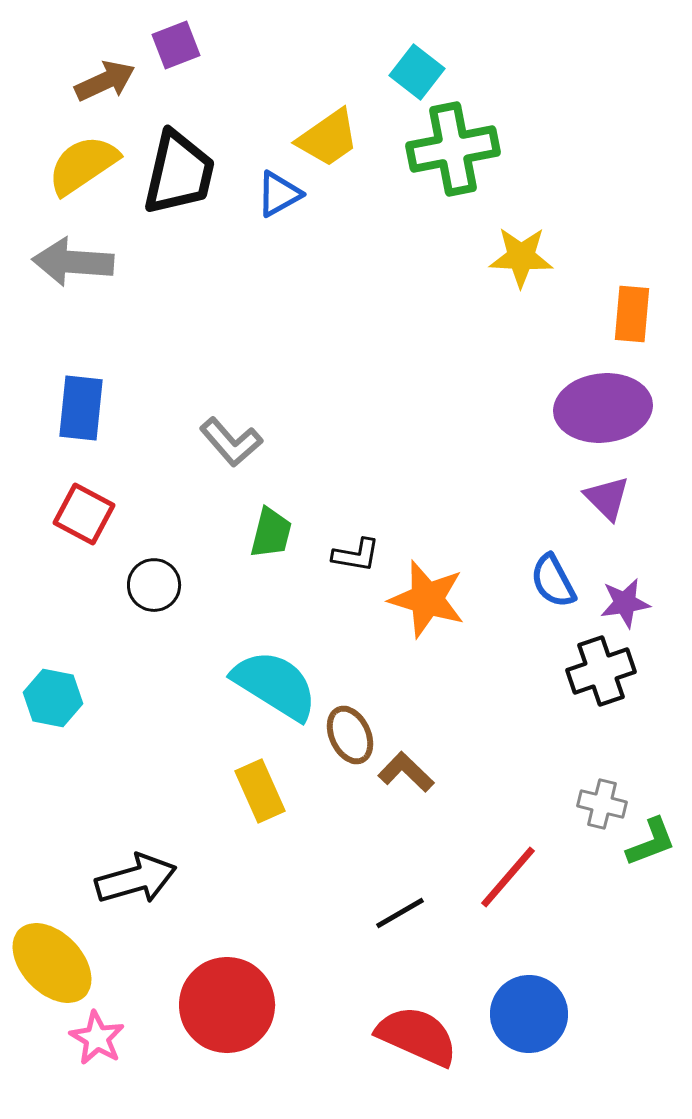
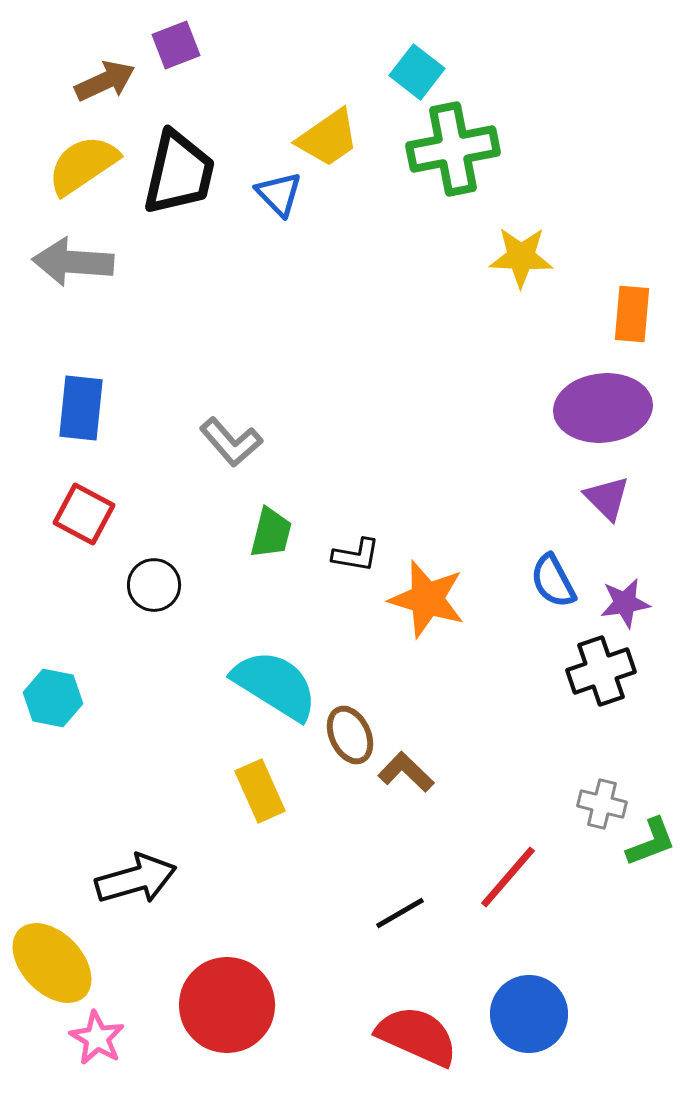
blue triangle: rotated 45 degrees counterclockwise
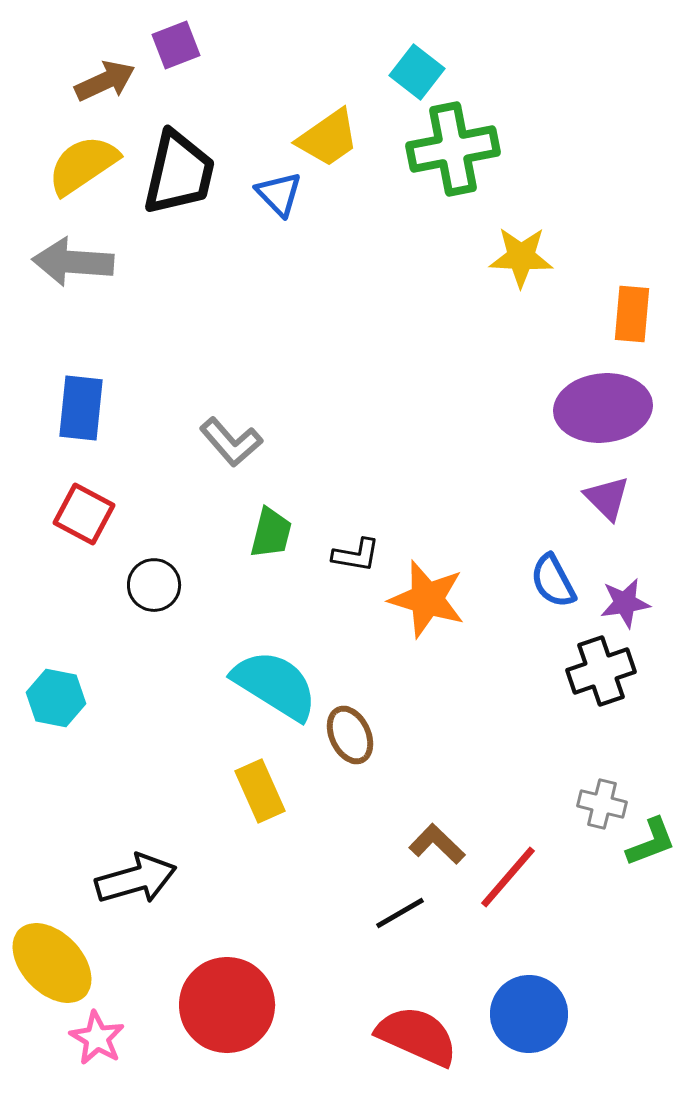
cyan hexagon: moved 3 px right
brown L-shape: moved 31 px right, 72 px down
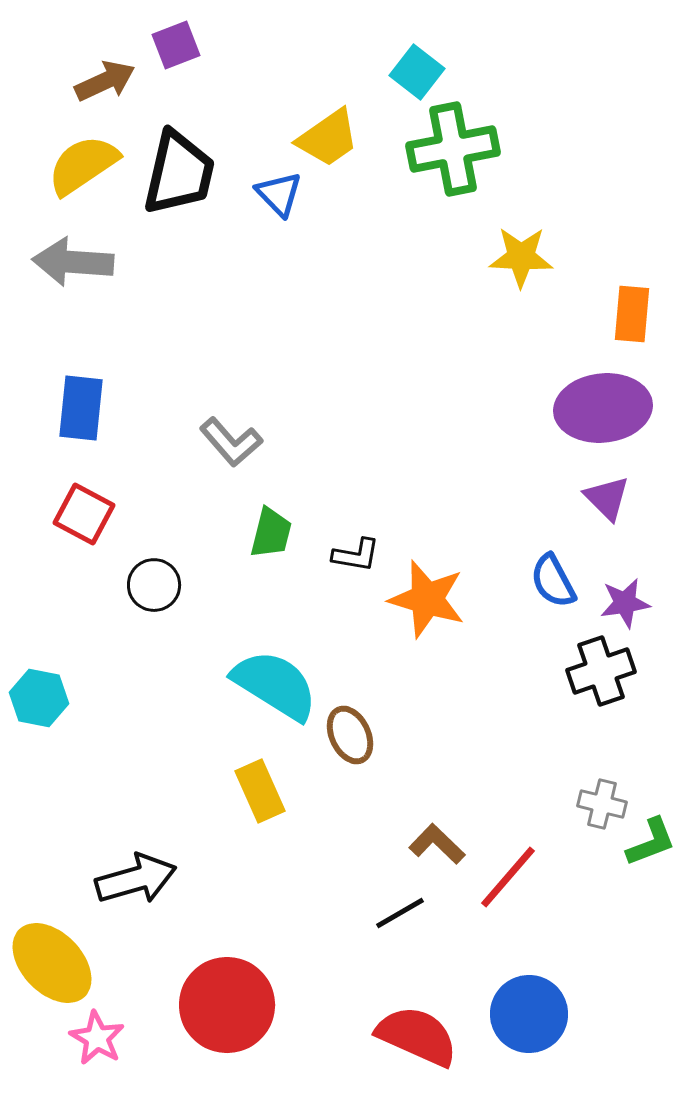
cyan hexagon: moved 17 px left
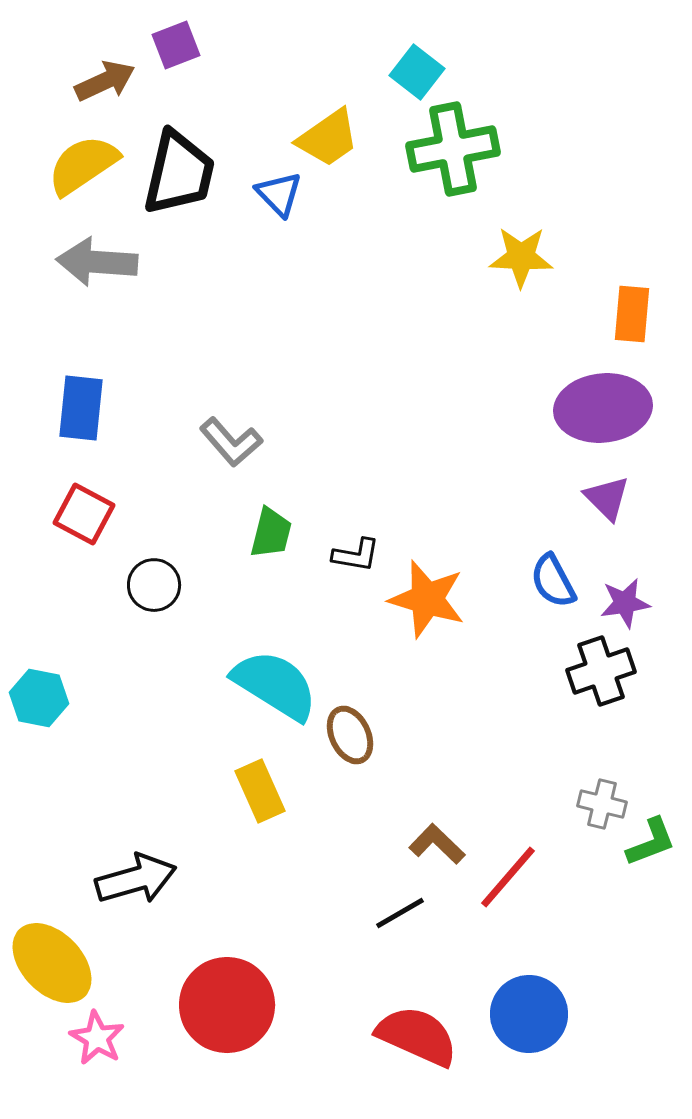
gray arrow: moved 24 px right
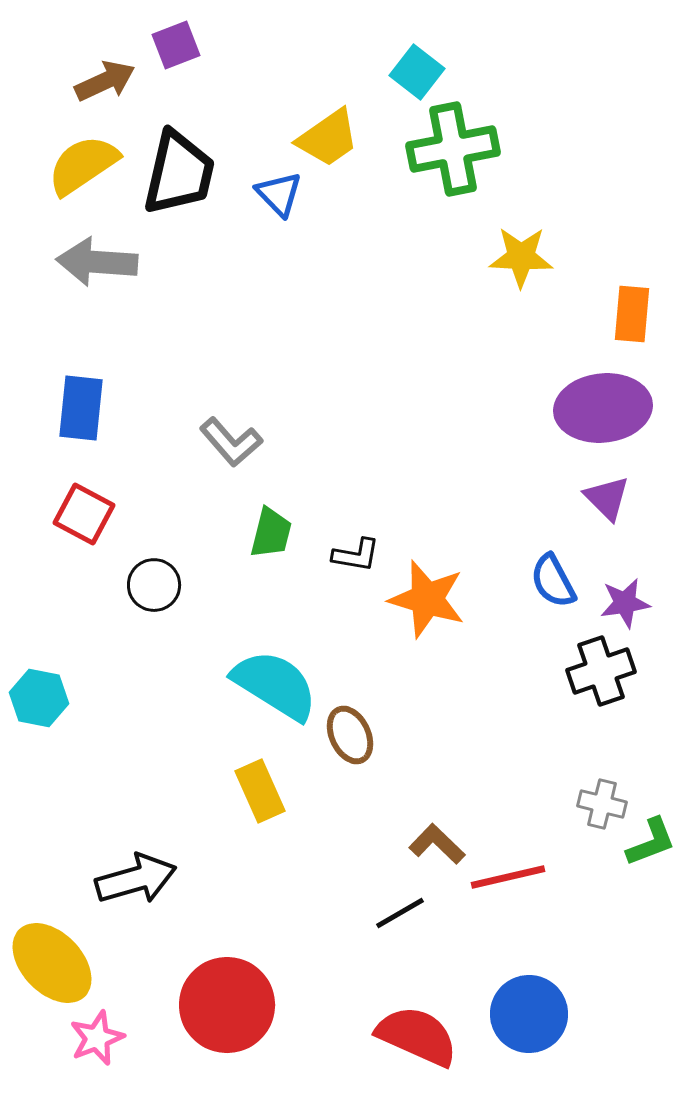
red line: rotated 36 degrees clockwise
pink star: rotated 20 degrees clockwise
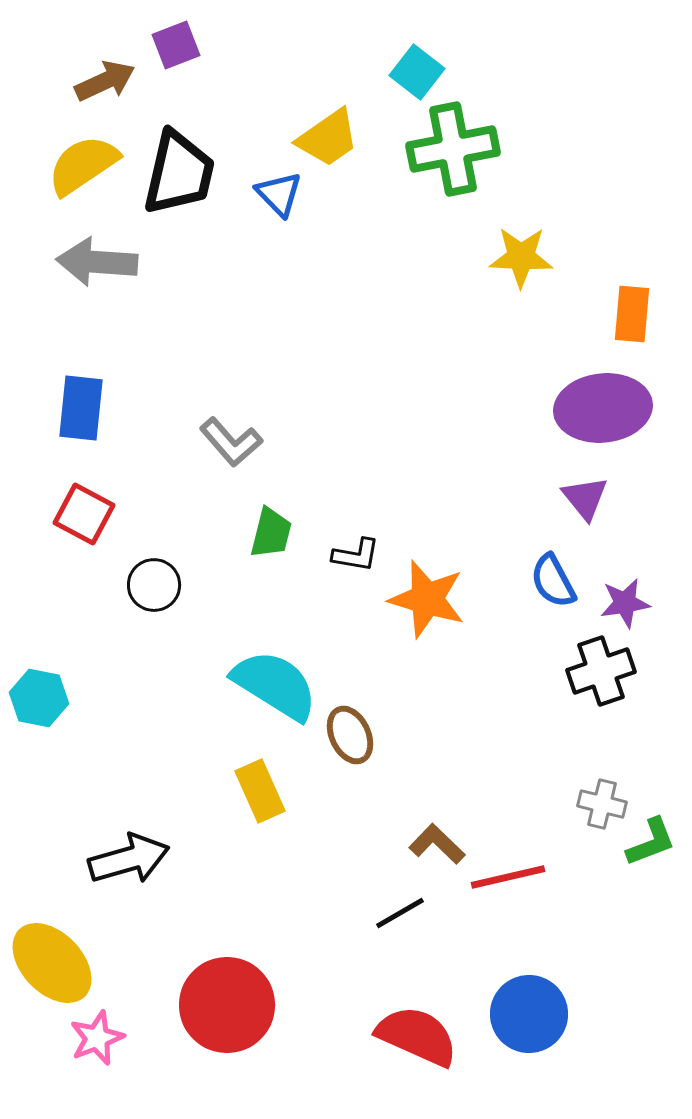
purple triangle: moved 22 px left; rotated 6 degrees clockwise
black arrow: moved 7 px left, 20 px up
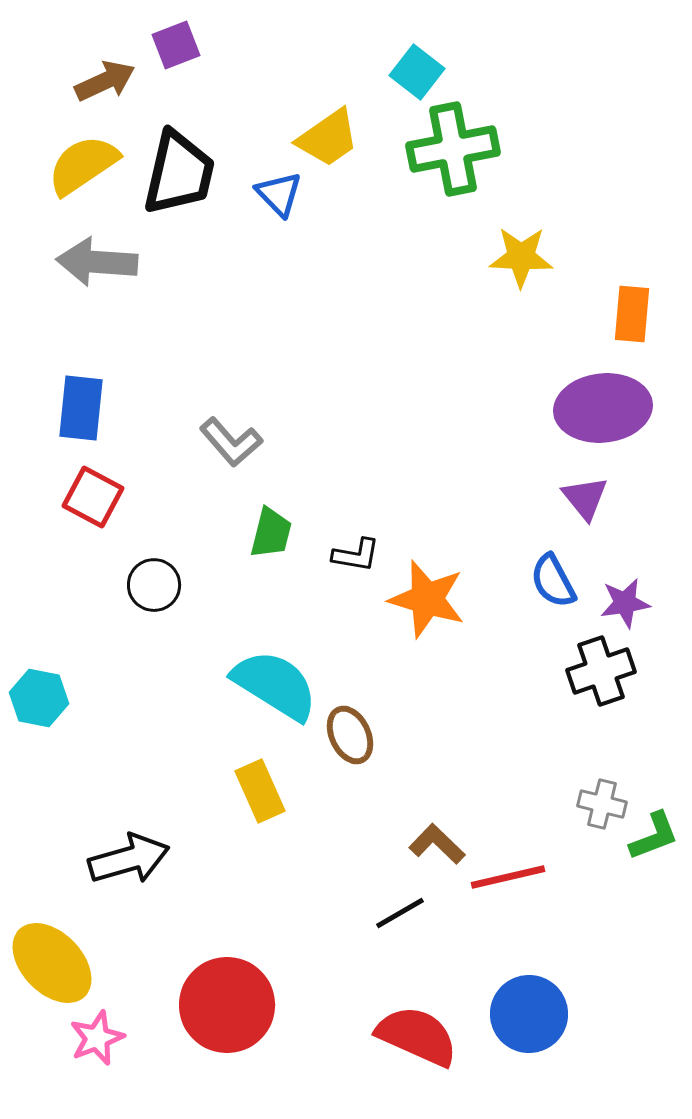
red square: moved 9 px right, 17 px up
green L-shape: moved 3 px right, 6 px up
